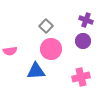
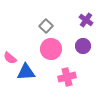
purple cross: rotated 16 degrees clockwise
purple circle: moved 5 px down
pink semicircle: moved 7 px down; rotated 48 degrees clockwise
blue triangle: moved 10 px left, 1 px down
pink cross: moved 14 px left
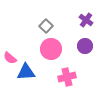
purple circle: moved 2 px right
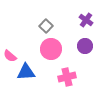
pink semicircle: moved 2 px up
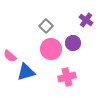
purple circle: moved 12 px left, 3 px up
blue triangle: rotated 12 degrees counterclockwise
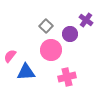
purple circle: moved 3 px left, 9 px up
pink circle: moved 1 px down
pink semicircle: rotated 88 degrees clockwise
blue triangle: rotated 12 degrees clockwise
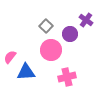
pink semicircle: moved 1 px down
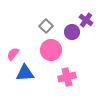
purple circle: moved 2 px right, 2 px up
pink semicircle: moved 3 px right, 3 px up
blue triangle: moved 1 px left, 1 px down
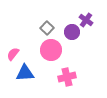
gray square: moved 1 px right, 2 px down
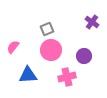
purple cross: moved 6 px right, 2 px down
gray square: moved 1 px down; rotated 24 degrees clockwise
purple circle: moved 12 px right, 24 px down
pink semicircle: moved 7 px up
blue triangle: moved 3 px right, 2 px down
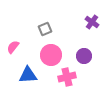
gray square: moved 2 px left
pink circle: moved 5 px down
